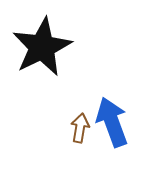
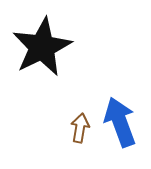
blue arrow: moved 8 px right
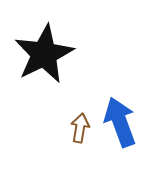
black star: moved 2 px right, 7 px down
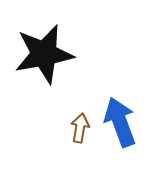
black star: rotated 16 degrees clockwise
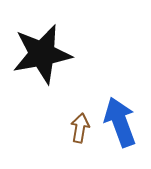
black star: moved 2 px left
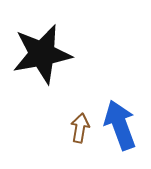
blue arrow: moved 3 px down
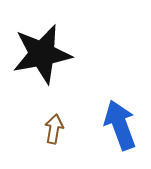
brown arrow: moved 26 px left, 1 px down
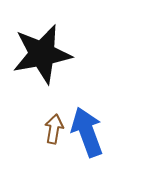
blue arrow: moved 33 px left, 7 px down
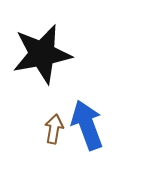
blue arrow: moved 7 px up
